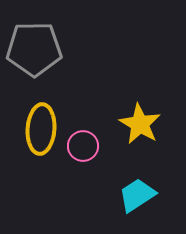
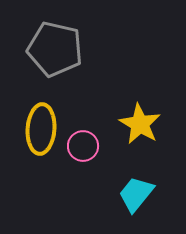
gray pentagon: moved 21 px right; rotated 14 degrees clockwise
cyan trapezoid: moved 1 px left, 1 px up; rotated 18 degrees counterclockwise
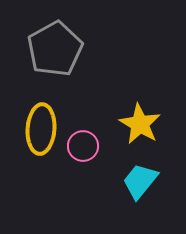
gray pentagon: rotated 30 degrees clockwise
cyan trapezoid: moved 4 px right, 13 px up
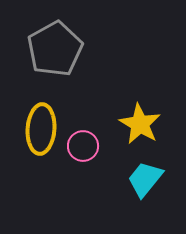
cyan trapezoid: moved 5 px right, 2 px up
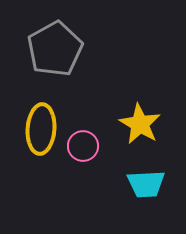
cyan trapezoid: moved 1 px right, 5 px down; rotated 132 degrees counterclockwise
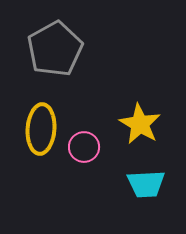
pink circle: moved 1 px right, 1 px down
